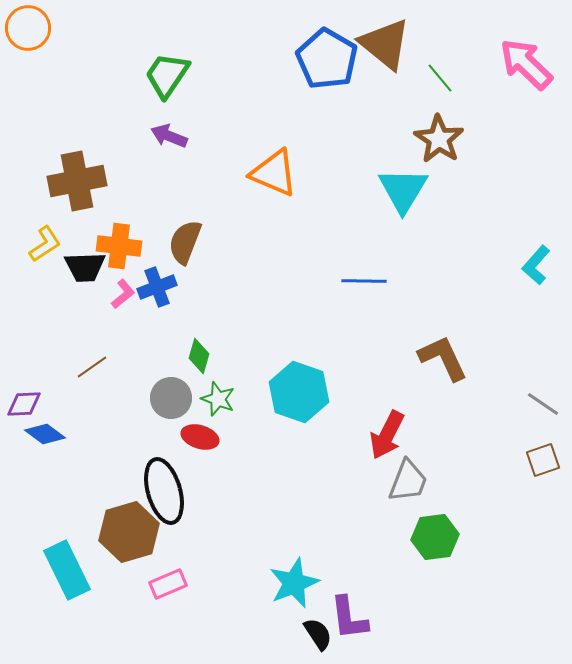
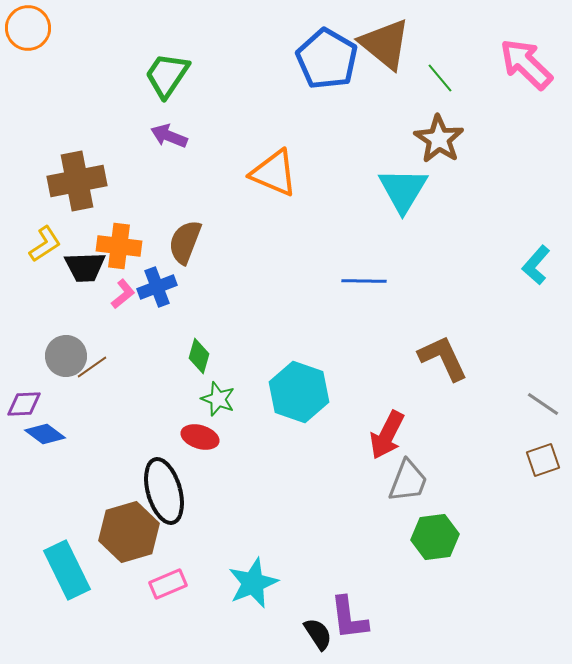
gray circle: moved 105 px left, 42 px up
cyan star: moved 41 px left
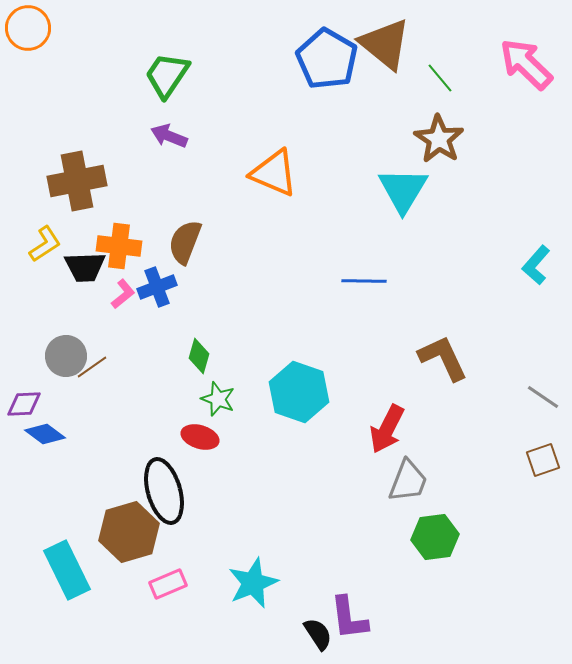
gray line: moved 7 px up
red arrow: moved 6 px up
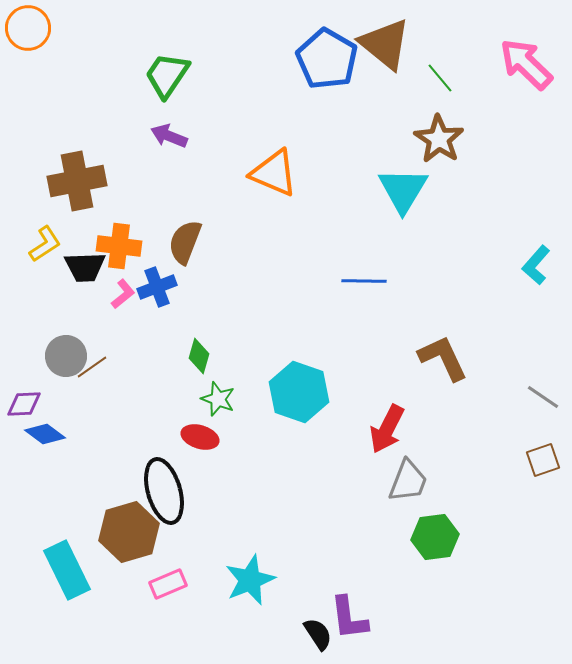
cyan star: moved 3 px left, 3 px up
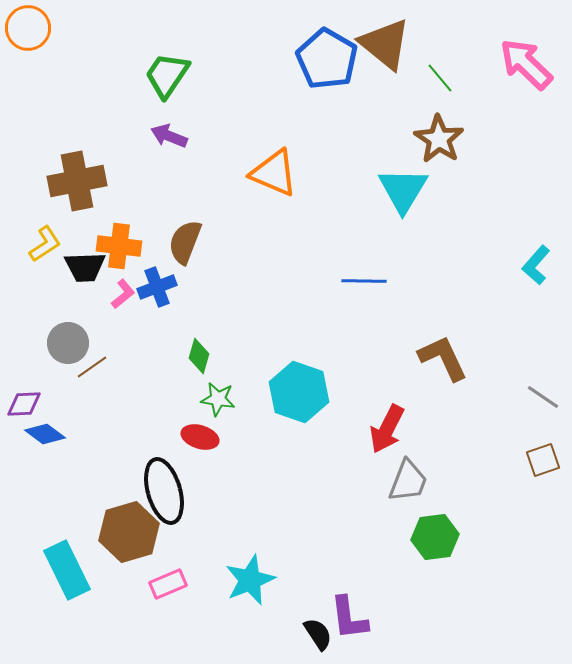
gray circle: moved 2 px right, 13 px up
green star: rotated 12 degrees counterclockwise
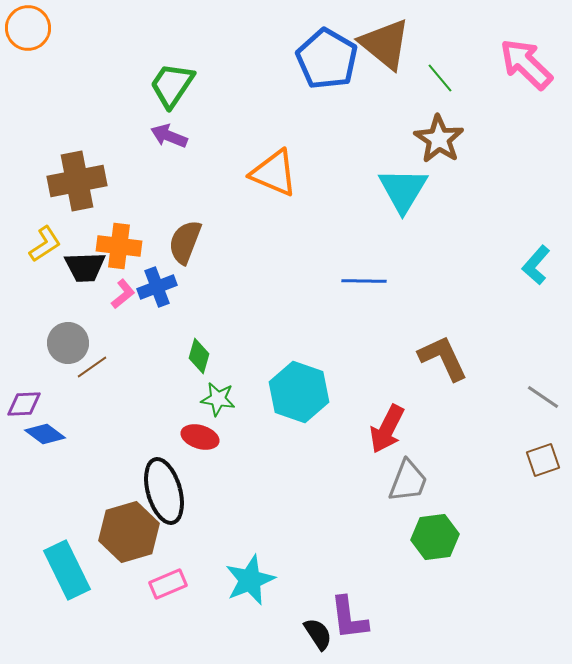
green trapezoid: moved 5 px right, 10 px down
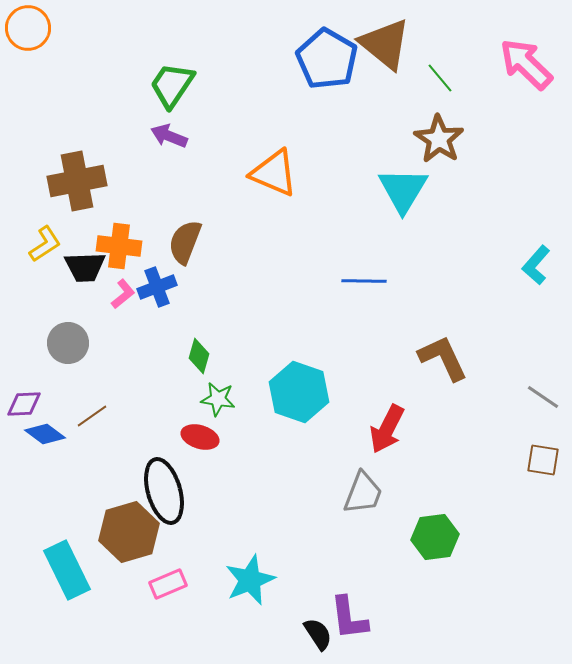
brown line: moved 49 px down
brown square: rotated 28 degrees clockwise
gray trapezoid: moved 45 px left, 12 px down
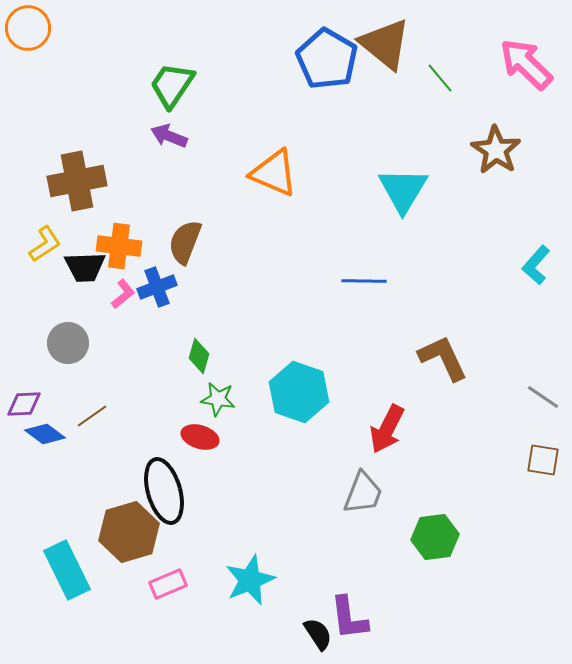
brown star: moved 57 px right, 11 px down
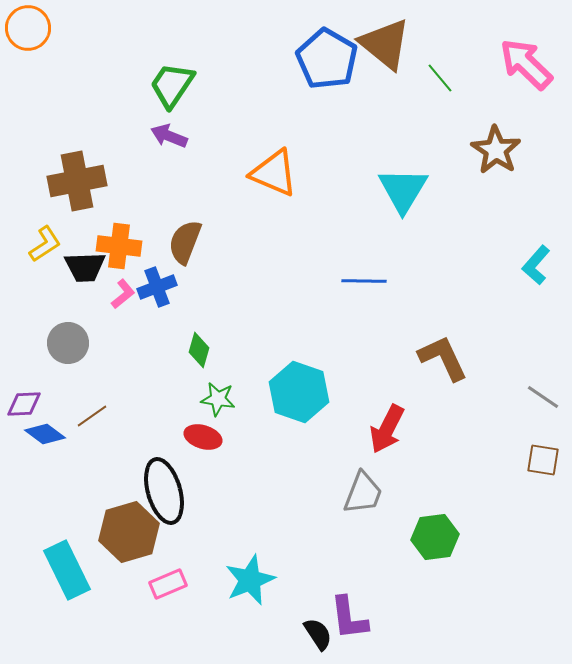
green diamond: moved 6 px up
red ellipse: moved 3 px right
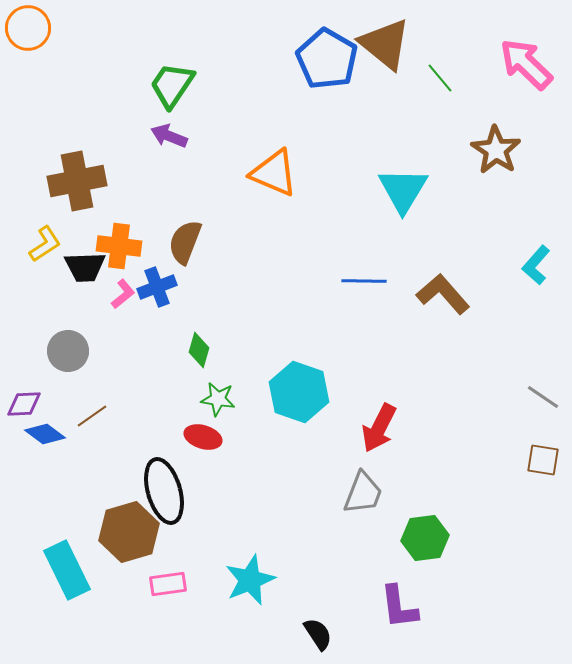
gray circle: moved 8 px down
brown L-shape: moved 64 px up; rotated 16 degrees counterclockwise
red arrow: moved 8 px left, 1 px up
green hexagon: moved 10 px left, 1 px down
pink rectangle: rotated 15 degrees clockwise
purple L-shape: moved 50 px right, 11 px up
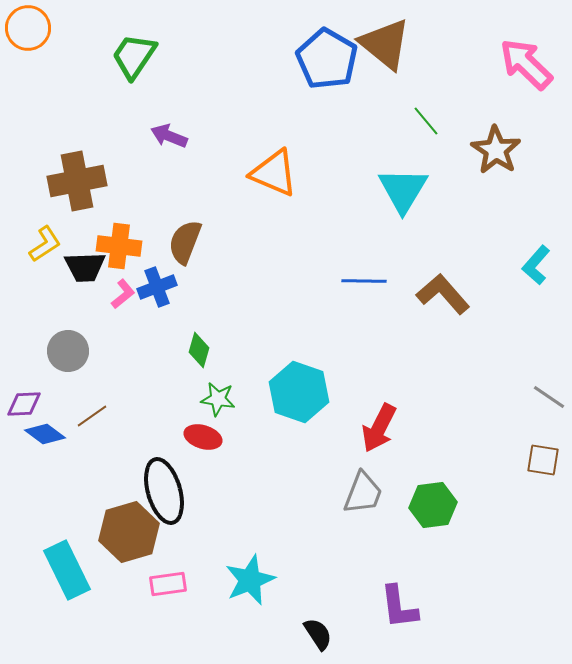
green line: moved 14 px left, 43 px down
green trapezoid: moved 38 px left, 29 px up
gray line: moved 6 px right
green hexagon: moved 8 px right, 33 px up
